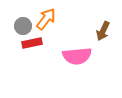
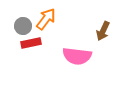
red rectangle: moved 1 px left
pink semicircle: rotated 12 degrees clockwise
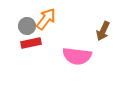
gray circle: moved 4 px right
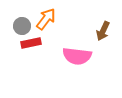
gray circle: moved 5 px left
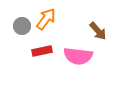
brown arrow: moved 5 px left; rotated 66 degrees counterclockwise
red rectangle: moved 11 px right, 8 px down
pink semicircle: moved 1 px right
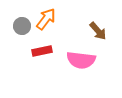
pink semicircle: moved 3 px right, 4 px down
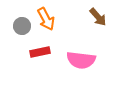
orange arrow: rotated 115 degrees clockwise
brown arrow: moved 14 px up
red rectangle: moved 2 px left, 1 px down
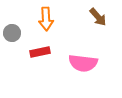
orange arrow: rotated 25 degrees clockwise
gray circle: moved 10 px left, 7 px down
pink semicircle: moved 2 px right, 3 px down
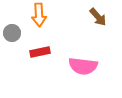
orange arrow: moved 7 px left, 4 px up
pink semicircle: moved 3 px down
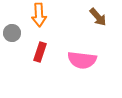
red rectangle: rotated 60 degrees counterclockwise
pink semicircle: moved 1 px left, 6 px up
